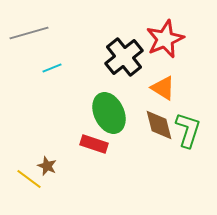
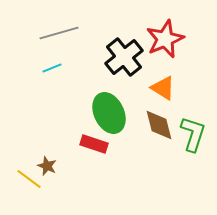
gray line: moved 30 px right
green L-shape: moved 5 px right, 4 px down
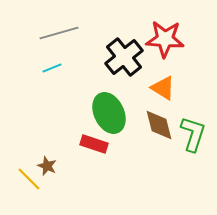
red star: rotated 27 degrees clockwise
yellow line: rotated 8 degrees clockwise
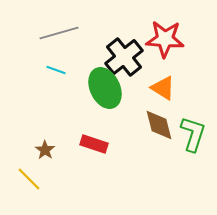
cyan line: moved 4 px right, 2 px down; rotated 42 degrees clockwise
green ellipse: moved 4 px left, 25 px up
brown star: moved 2 px left, 16 px up; rotated 12 degrees clockwise
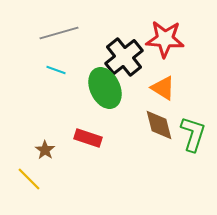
red rectangle: moved 6 px left, 6 px up
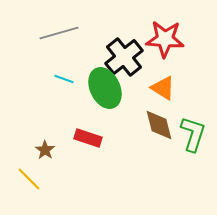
cyan line: moved 8 px right, 9 px down
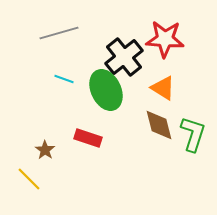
green ellipse: moved 1 px right, 2 px down
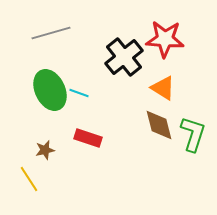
gray line: moved 8 px left
cyan line: moved 15 px right, 14 px down
green ellipse: moved 56 px left
brown star: rotated 24 degrees clockwise
yellow line: rotated 12 degrees clockwise
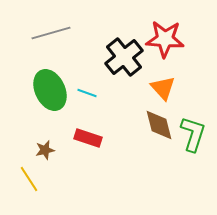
orange triangle: rotated 16 degrees clockwise
cyan line: moved 8 px right
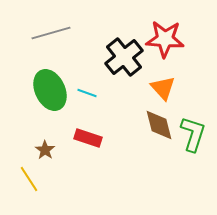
brown star: rotated 24 degrees counterclockwise
